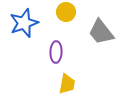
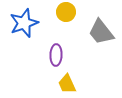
purple ellipse: moved 3 px down
yellow trapezoid: rotated 145 degrees clockwise
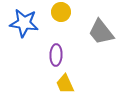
yellow circle: moved 5 px left
blue star: rotated 28 degrees clockwise
yellow trapezoid: moved 2 px left
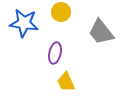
purple ellipse: moved 1 px left, 2 px up; rotated 10 degrees clockwise
yellow trapezoid: moved 1 px right, 2 px up
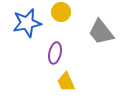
blue star: moved 3 px right; rotated 20 degrees counterclockwise
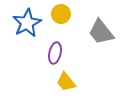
yellow circle: moved 2 px down
blue star: rotated 16 degrees counterclockwise
yellow trapezoid: rotated 15 degrees counterclockwise
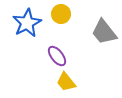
gray trapezoid: moved 3 px right
purple ellipse: moved 2 px right, 3 px down; rotated 50 degrees counterclockwise
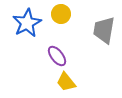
gray trapezoid: moved 2 px up; rotated 48 degrees clockwise
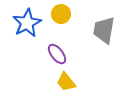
purple ellipse: moved 2 px up
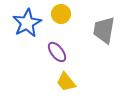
purple ellipse: moved 2 px up
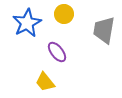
yellow circle: moved 3 px right
yellow trapezoid: moved 21 px left
